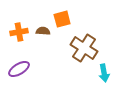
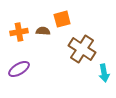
brown cross: moved 2 px left, 1 px down
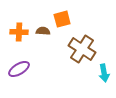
orange cross: rotated 12 degrees clockwise
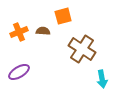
orange square: moved 1 px right, 3 px up
orange cross: rotated 24 degrees counterclockwise
purple ellipse: moved 3 px down
cyan arrow: moved 2 px left, 6 px down
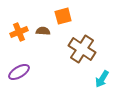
cyan arrow: rotated 42 degrees clockwise
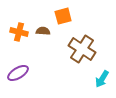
orange cross: rotated 36 degrees clockwise
purple ellipse: moved 1 px left, 1 px down
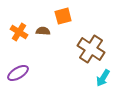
orange cross: rotated 18 degrees clockwise
brown cross: moved 9 px right
cyan arrow: moved 1 px right, 1 px up
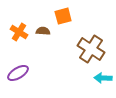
cyan arrow: rotated 60 degrees clockwise
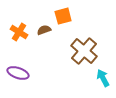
brown semicircle: moved 1 px right, 1 px up; rotated 24 degrees counterclockwise
brown cross: moved 7 px left, 2 px down; rotated 8 degrees clockwise
purple ellipse: rotated 50 degrees clockwise
cyan arrow: rotated 60 degrees clockwise
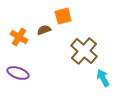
orange cross: moved 5 px down
